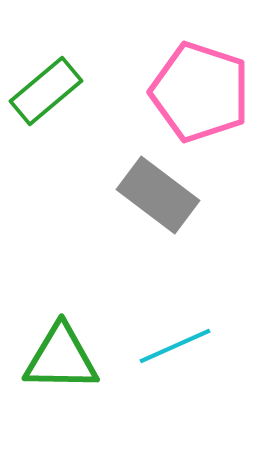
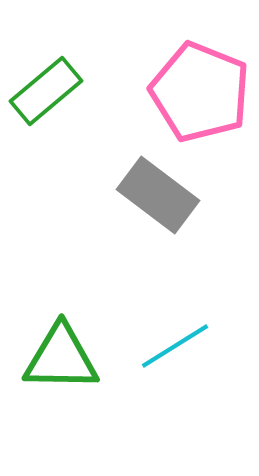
pink pentagon: rotated 4 degrees clockwise
cyan line: rotated 8 degrees counterclockwise
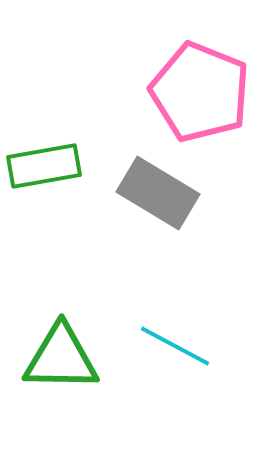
green rectangle: moved 2 px left, 75 px down; rotated 30 degrees clockwise
gray rectangle: moved 2 px up; rotated 6 degrees counterclockwise
cyan line: rotated 60 degrees clockwise
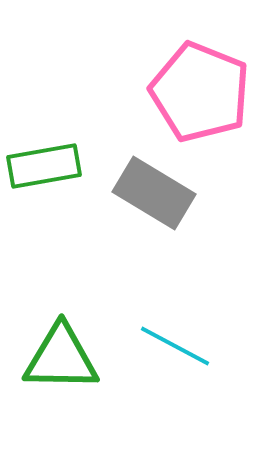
gray rectangle: moved 4 px left
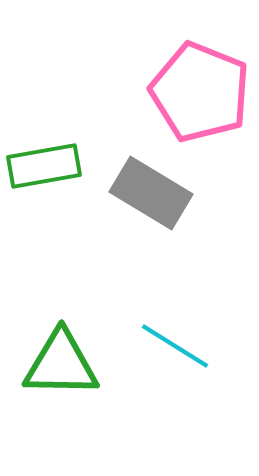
gray rectangle: moved 3 px left
cyan line: rotated 4 degrees clockwise
green triangle: moved 6 px down
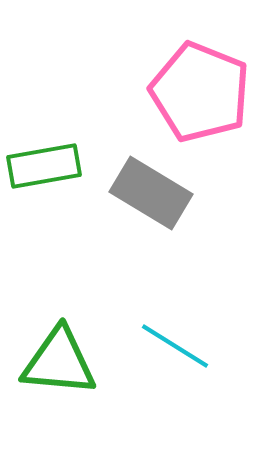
green triangle: moved 2 px left, 2 px up; rotated 4 degrees clockwise
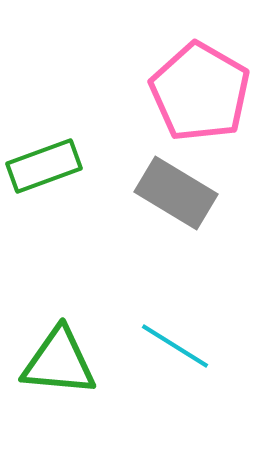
pink pentagon: rotated 8 degrees clockwise
green rectangle: rotated 10 degrees counterclockwise
gray rectangle: moved 25 px right
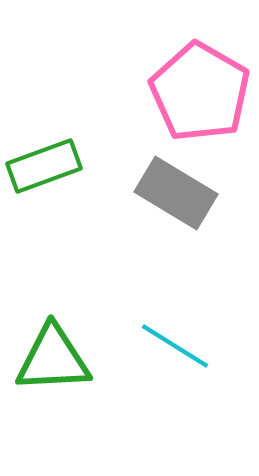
green triangle: moved 6 px left, 3 px up; rotated 8 degrees counterclockwise
